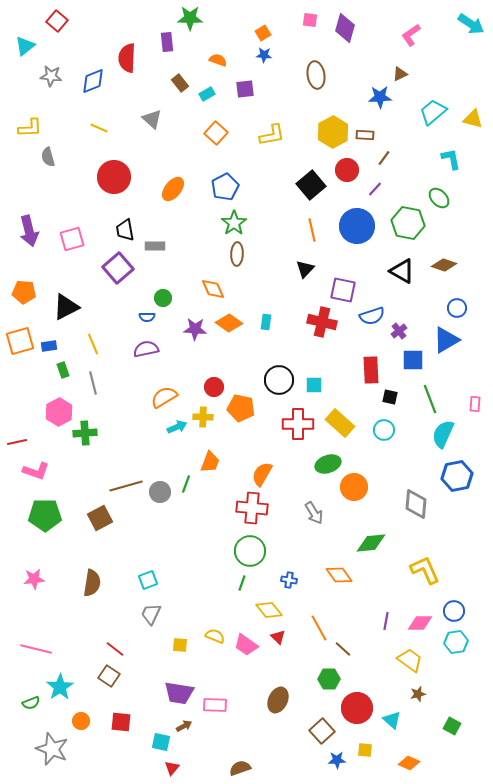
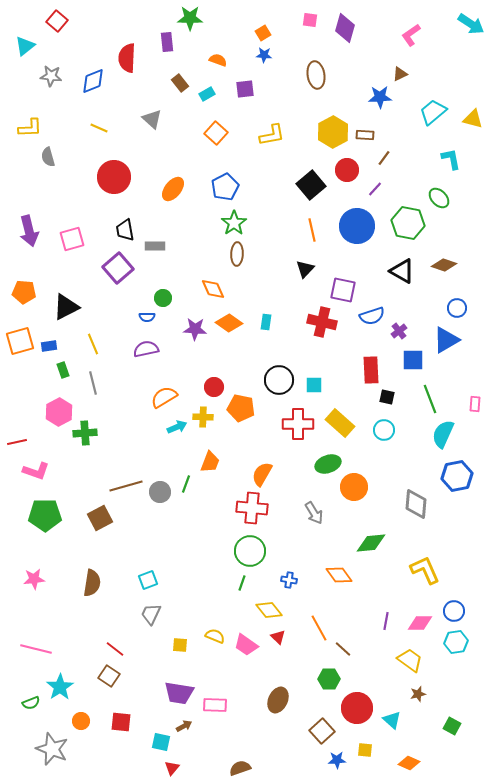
black square at (390, 397): moved 3 px left
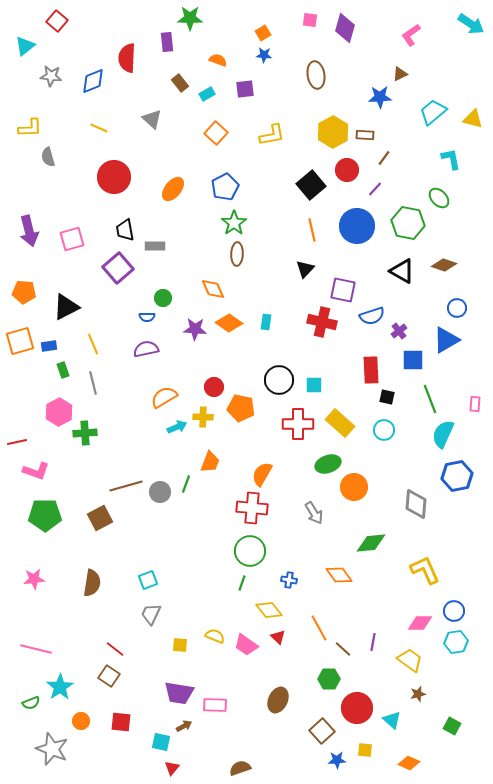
purple line at (386, 621): moved 13 px left, 21 px down
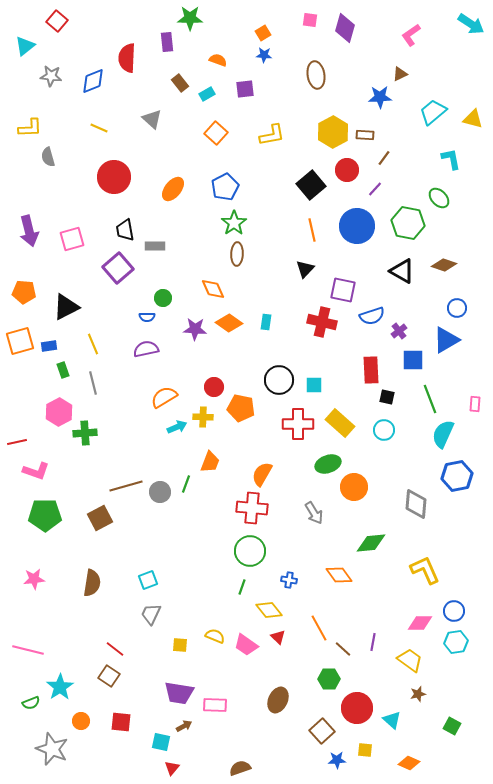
green line at (242, 583): moved 4 px down
pink line at (36, 649): moved 8 px left, 1 px down
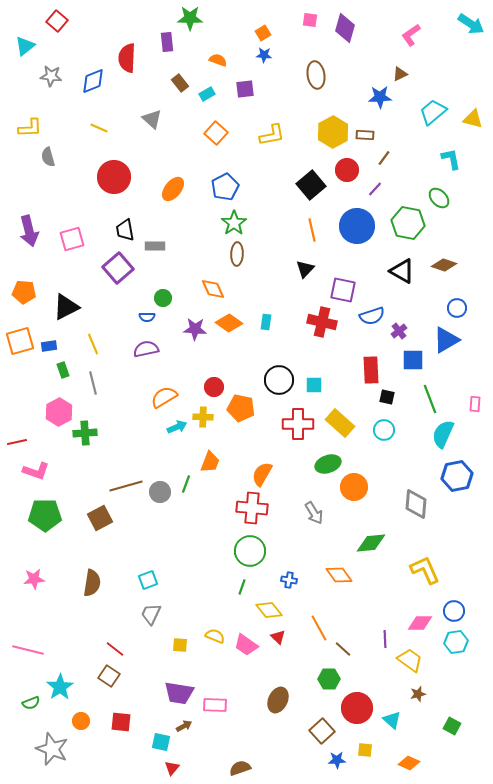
purple line at (373, 642): moved 12 px right, 3 px up; rotated 12 degrees counterclockwise
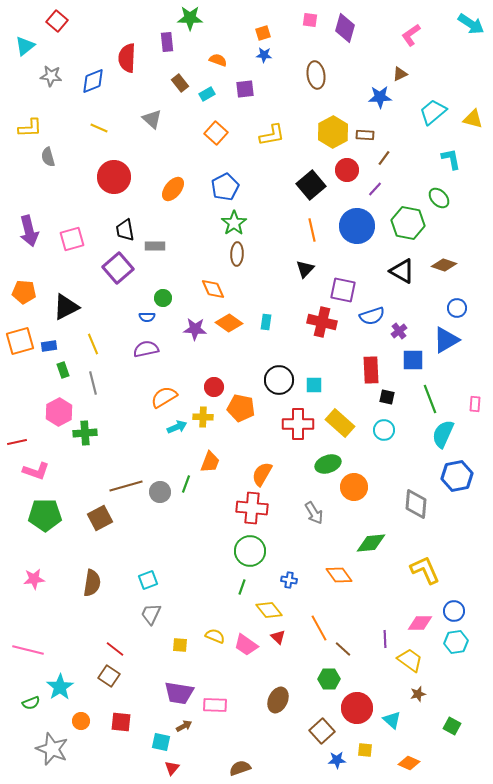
orange square at (263, 33): rotated 14 degrees clockwise
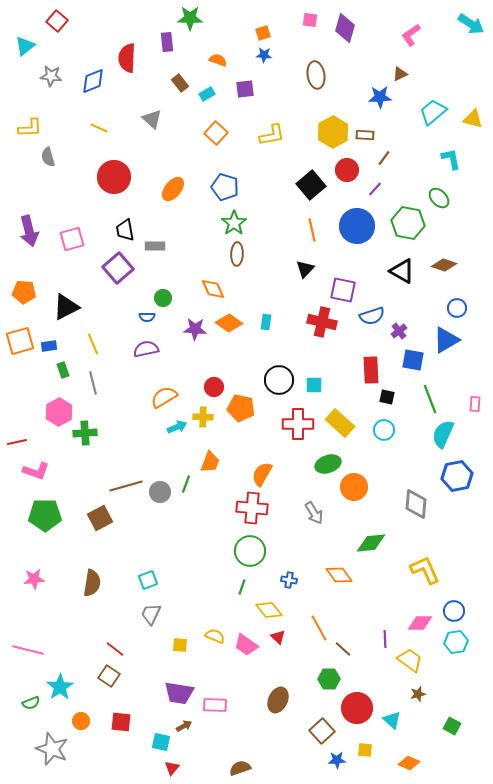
blue pentagon at (225, 187): rotated 28 degrees counterclockwise
blue square at (413, 360): rotated 10 degrees clockwise
